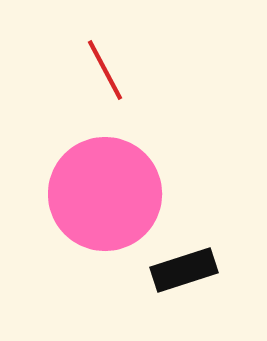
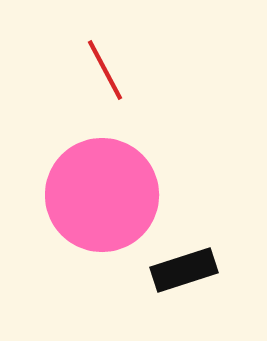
pink circle: moved 3 px left, 1 px down
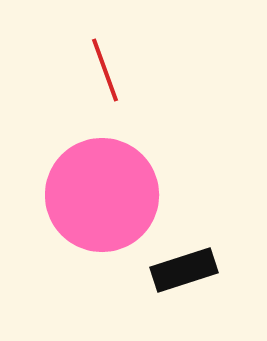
red line: rotated 8 degrees clockwise
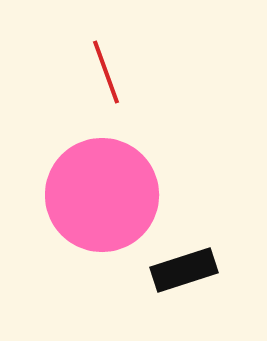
red line: moved 1 px right, 2 px down
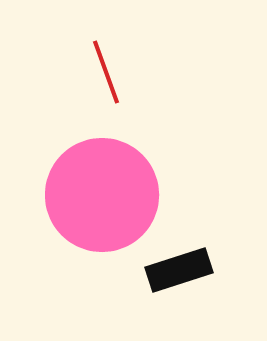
black rectangle: moved 5 px left
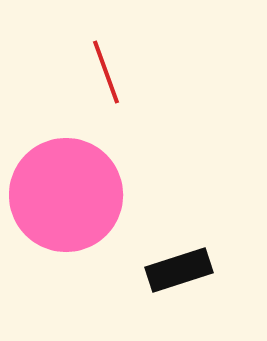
pink circle: moved 36 px left
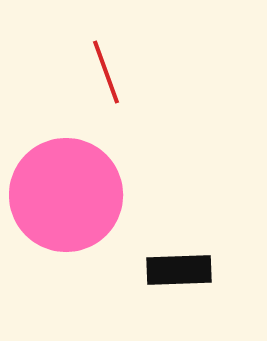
black rectangle: rotated 16 degrees clockwise
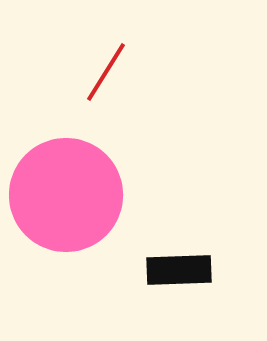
red line: rotated 52 degrees clockwise
